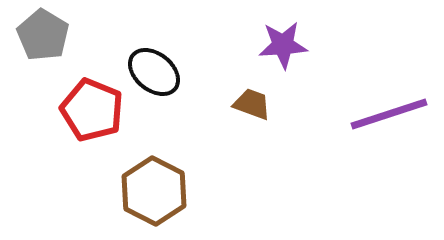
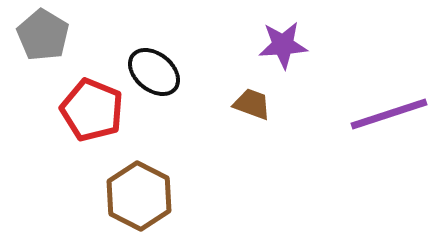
brown hexagon: moved 15 px left, 5 px down
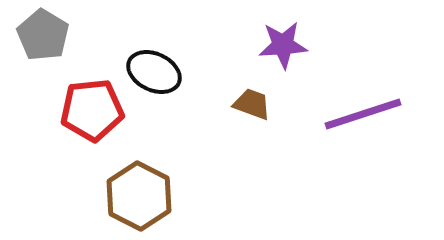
black ellipse: rotated 14 degrees counterclockwise
red pentagon: rotated 28 degrees counterclockwise
purple line: moved 26 px left
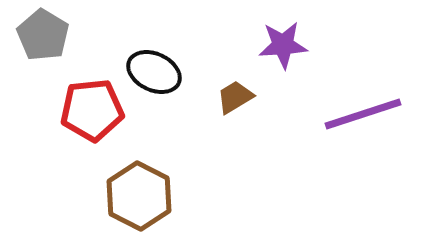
brown trapezoid: moved 17 px left, 7 px up; rotated 51 degrees counterclockwise
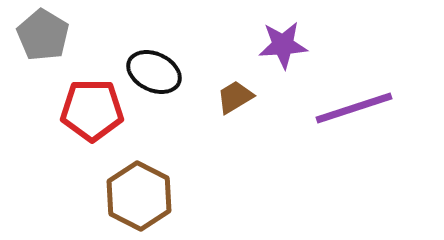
red pentagon: rotated 6 degrees clockwise
purple line: moved 9 px left, 6 px up
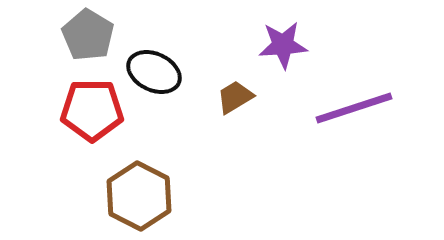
gray pentagon: moved 45 px right
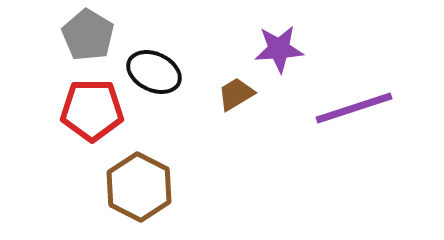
purple star: moved 4 px left, 4 px down
brown trapezoid: moved 1 px right, 3 px up
brown hexagon: moved 9 px up
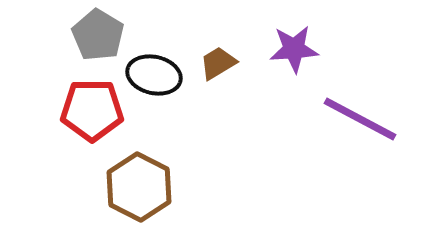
gray pentagon: moved 10 px right
purple star: moved 15 px right
black ellipse: moved 3 px down; rotated 12 degrees counterclockwise
brown trapezoid: moved 18 px left, 31 px up
purple line: moved 6 px right, 11 px down; rotated 46 degrees clockwise
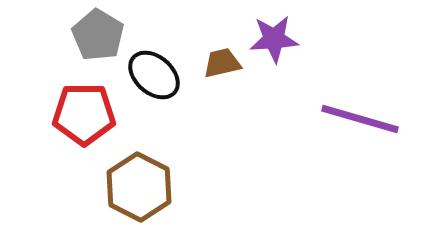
purple star: moved 20 px left, 10 px up
brown trapezoid: moved 4 px right; rotated 18 degrees clockwise
black ellipse: rotated 28 degrees clockwise
red pentagon: moved 8 px left, 4 px down
purple line: rotated 12 degrees counterclockwise
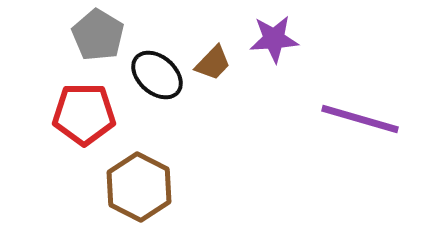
brown trapezoid: moved 9 px left; rotated 147 degrees clockwise
black ellipse: moved 3 px right
